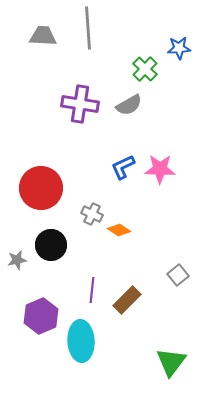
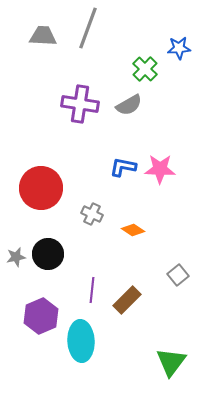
gray line: rotated 24 degrees clockwise
blue L-shape: rotated 36 degrees clockwise
orange diamond: moved 14 px right
black circle: moved 3 px left, 9 px down
gray star: moved 1 px left, 3 px up
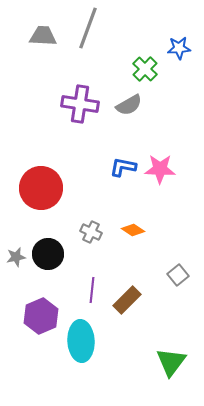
gray cross: moved 1 px left, 18 px down
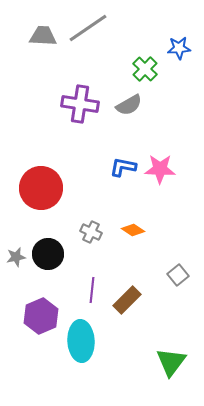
gray line: rotated 36 degrees clockwise
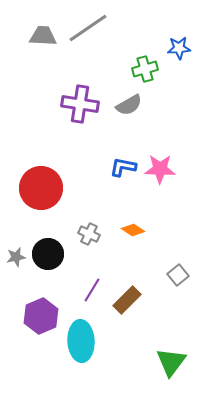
green cross: rotated 30 degrees clockwise
gray cross: moved 2 px left, 2 px down
purple line: rotated 25 degrees clockwise
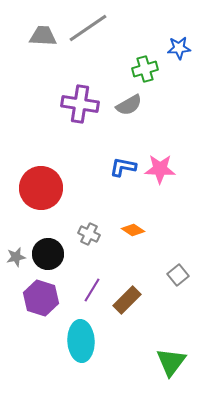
purple hexagon: moved 18 px up; rotated 20 degrees counterclockwise
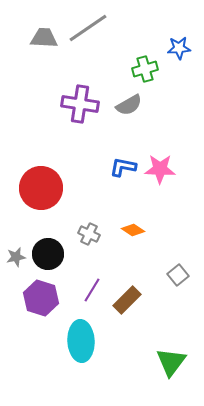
gray trapezoid: moved 1 px right, 2 px down
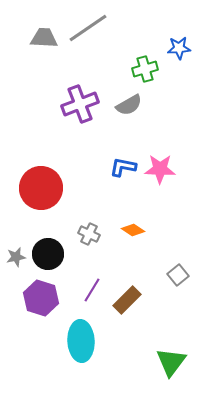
purple cross: rotated 30 degrees counterclockwise
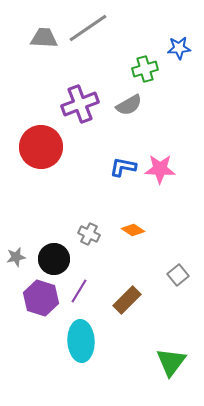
red circle: moved 41 px up
black circle: moved 6 px right, 5 px down
purple line: moved 13 px left, 1 px down
